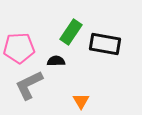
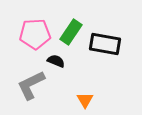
pink pentagon: moved 16 px right, 14 px up
black semicircle: rotated 24 degrees clockwise
gray L-shape: moved 2 px right
orange triangle: moved 4 px right, 1 px up
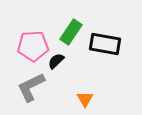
pink pentagon: moved 2 px left, 12 px down
black semicircle: rotated 66 degrees counterclockwise
gray L-shape: moved 2 px down
orange triangle: moved 1 px up
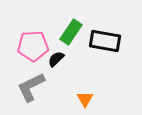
black rectangle: moved 3 px up
black semicircle: moved 2 px up
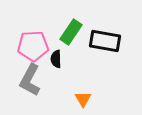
black semicircle: rotated 48 degrees counterclockwise
gray L-shape: moved 1 px left, 7 px up; rotated 36 degrees counterclockwise
orange triangle: moved 2 px left
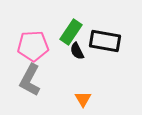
black semicircle: moved 21 px right, 8 px up; rotated 24 degrees counterclockwise
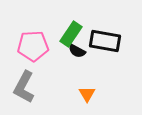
green rectangle: moved 2 px down
black semicircle: rotated 36 degrees counterclockwise
gray L-shape: moved 6 px left, 7 px down
orange triangle: moved 4 px right, 5 px up
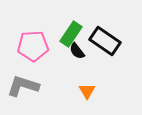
black rectangle: rotated 24 degrees clockwise
black semicircle: rotated 24 degrees clockwise
gray L-shape: moved 1 px left, 1 px up; rotated 80 degrees clockwise
orange triangle: moved 3 px up
